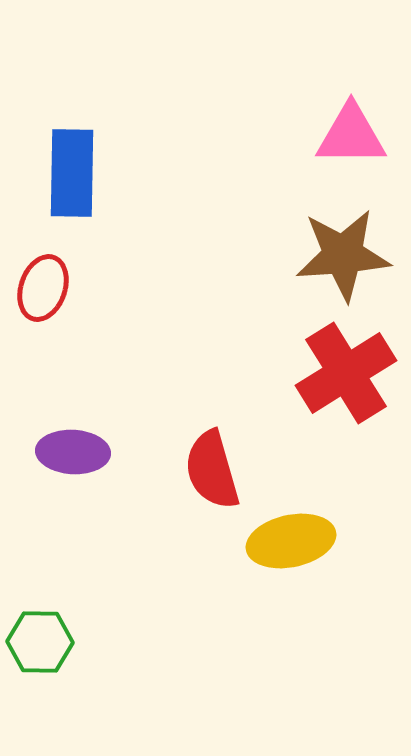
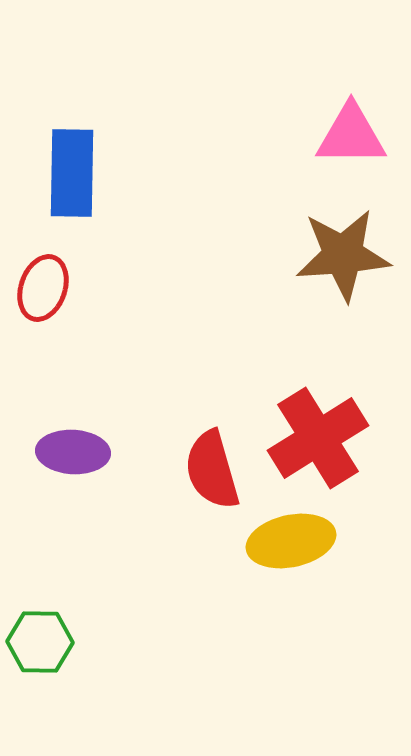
red cross: moved 28 px left, 65 px down
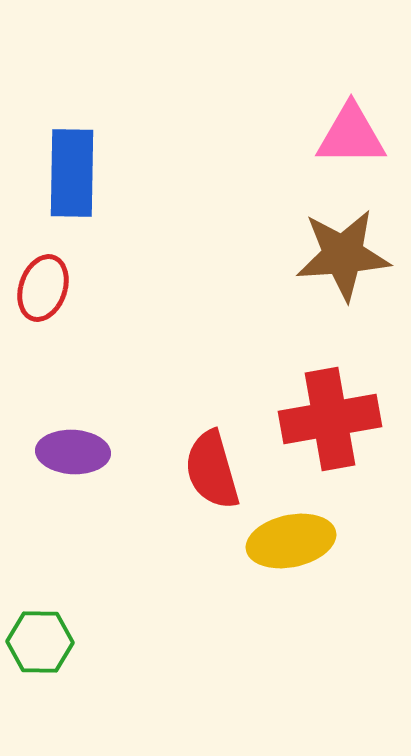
red cross: moved 12 px right, 19 px up; rotated 22 degrees clockwise
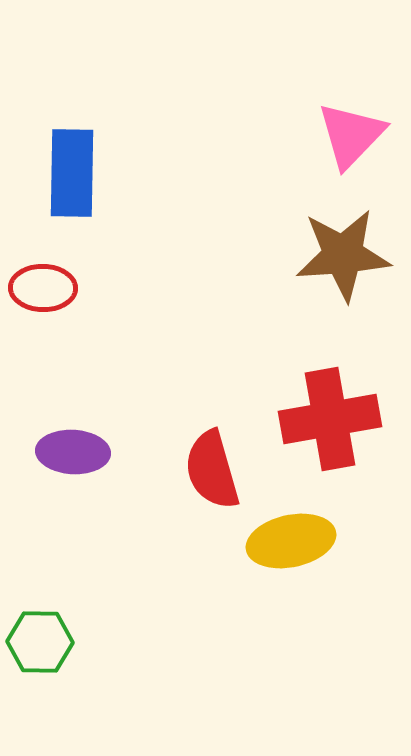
pink triangle: rotated 46 degrees counterclockwise
red ellipse: rotated 72 degrees clockwise
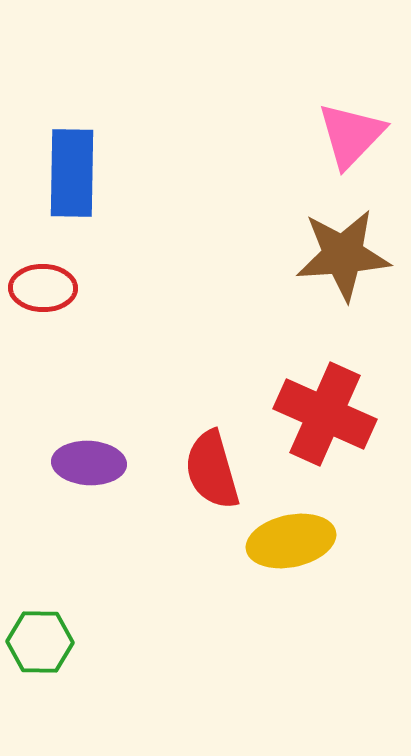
red cross: moved 5 px left, 5 px up; rotated 34 degrees clockwise
purple ellipse: moved 16 px right, 11 px down
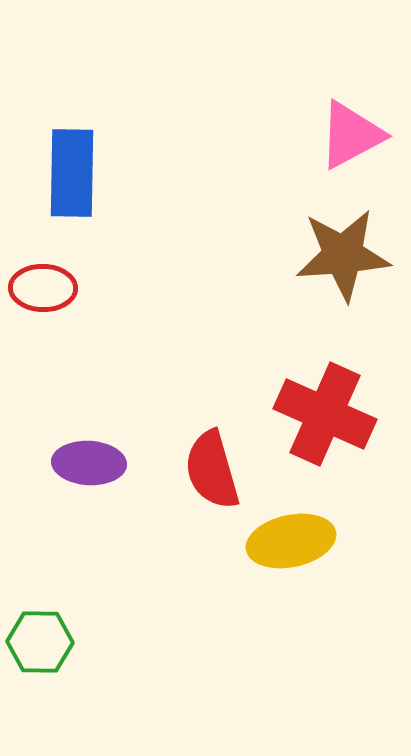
pink triangle: rotated 18 degrees clockwise
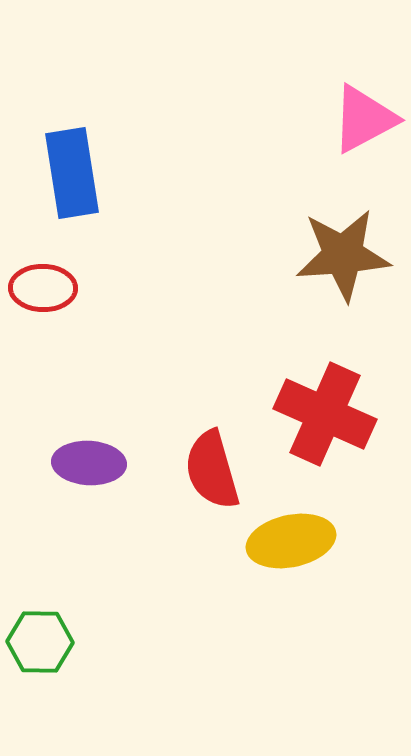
pink triangle: moved 13 px right, 16 px up
blue rectangle: rotated 10 degrees counterclockwise
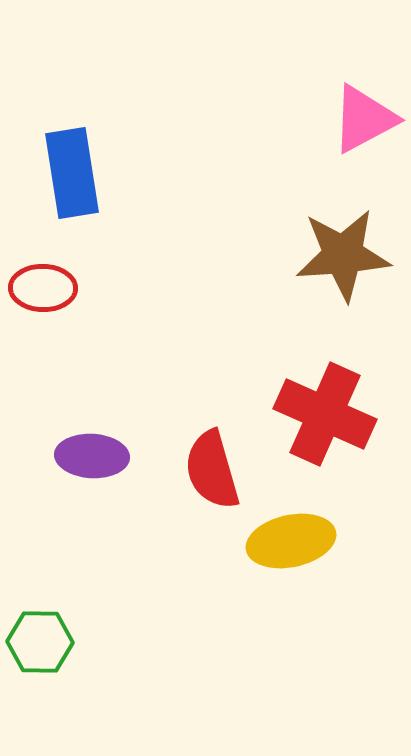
purple ellipse: moved 3 px right, 7 px up
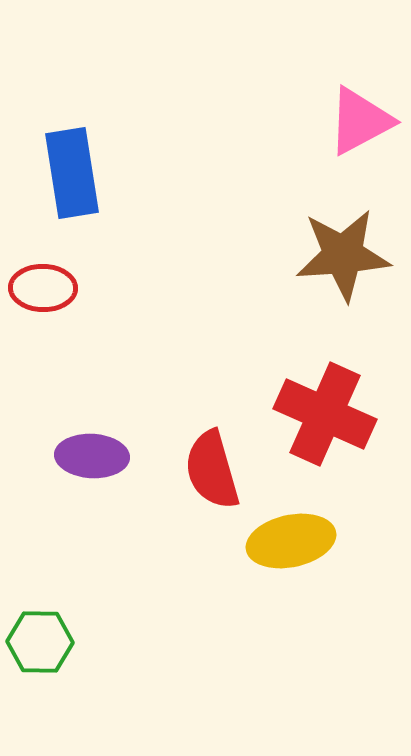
pink triangle: moved 4 px left, 2 px down
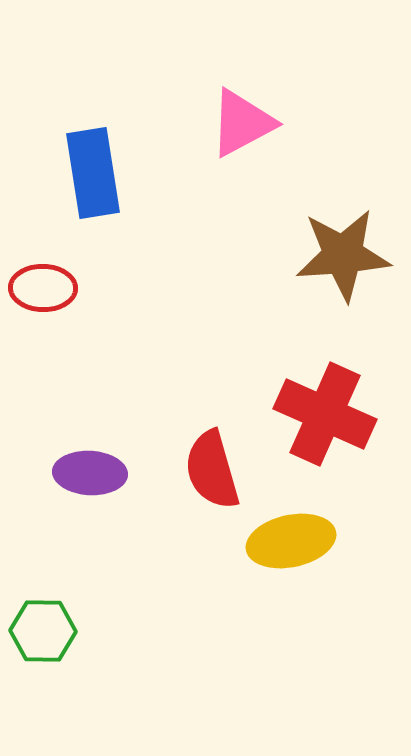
pink triangle: moved 118 px left, 2 px down
blue rectangle: moved 21 px right
purple ellipse: moved 2 px left, 17 px down
green hexagon: moved 3 px right, 11 px up
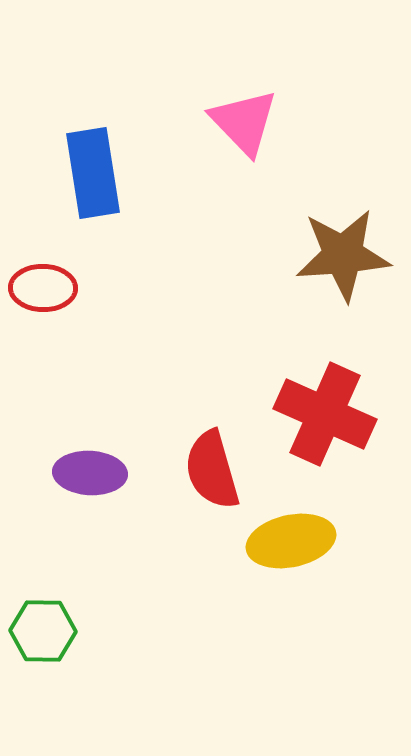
pink triangle: moved 2 px right, 1 px up; rotated 46 degrees counterclockwise
